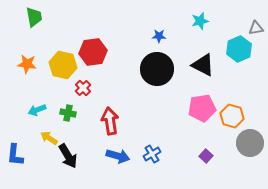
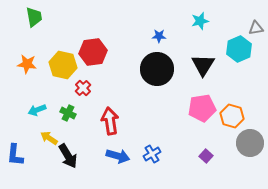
black triangle: rotated 35 degrees clockwise
green cross: rotated 14 degrees clockwise
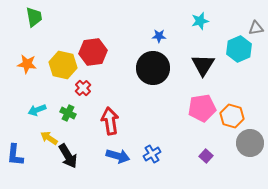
black circle: moved 4 px left, 1 px up
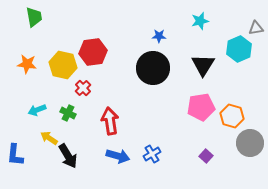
pink pentagon: moved 1 px left, 1 px up
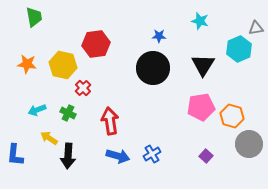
cyan star: rotated 30 degrees clockwise
red hexagon: moved 3 px right, 8 px up
gray circle: moved 1 px left, 1 px down
black arrow: rotated 35 degrees clockwise
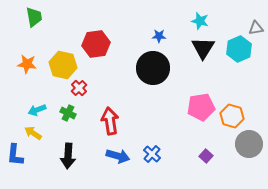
black triangle: moved 17 px up
red cross: moved 4 px left
yellow arrow: moved 16 px left, 5 px up
blue cross: rotated 18 degrees counterclockwise
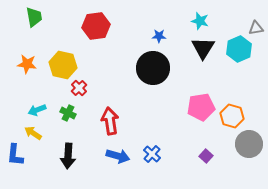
red hexagon: moved 18 px up
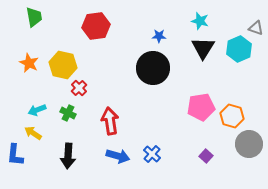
gray triangle: rotated 28 degrees clockwise
orange star: moved 2 px right, 1 px up; rotated 18 degrees clockwise
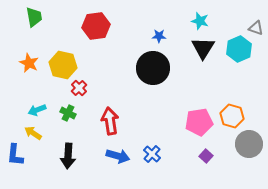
pink pentagon: moved 2 px left, 15 px down
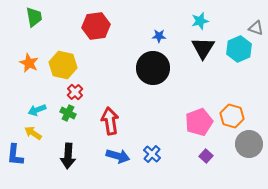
cyan star: rotated 30 degrees counterclockwise
red cross: moved 4 px left, 4 px down
pink pentagon: rotated 12 degrees counterclockwise
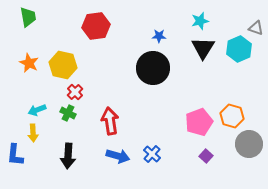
green trapezoid: moved 6 px left
yellow arrow: rotated 126 degrees counterclockwise
